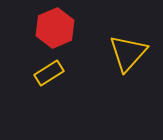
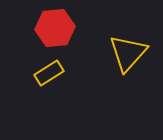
red hexagon: rotated 18 degrees clockwise
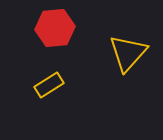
yellow rectangle: moved 12 px down
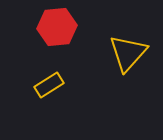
red hexagon: moved 2 px right, 1 px up
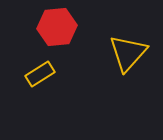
yellow rectangle: moved 9 px left, 11 px up
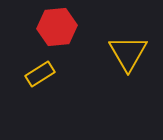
yellow triangle: rotated 12 degrees counterclockwise
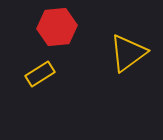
yellow triangle: rotated 24 degrees clockwise
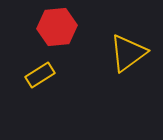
yellow rectangle: moved 1 px down
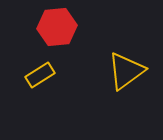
yellow triangle: moved 2 px left, 18 px down
